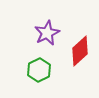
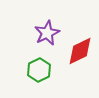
red diamond: rotated 16 degrees clockwise
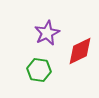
green hexagon: rotated 25 degrees counterclockwise
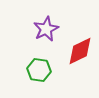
purple star: moved 1 px left, 4 px up
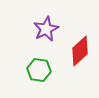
red diamond: rotated 16 degrees counterclockwise
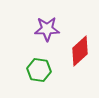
purple star: moved 1 px right; rotated 25 degrees clockwise
